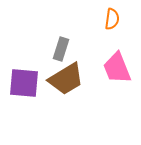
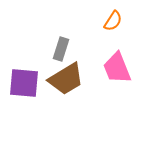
orange semicircle: moved 1 px right, 2 px down; rotated 25 degrees clockwise
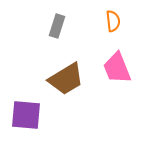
orange semicircle: rotated 40 degrees counterclockwise
gray rectangle: moved 4 px left, 23 px up
purple square: moved 2 px right, 32 px down
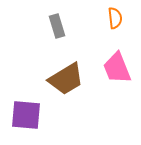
orange semicircle: moved 2 px right, 3 px up
gray rectangle: rotated 35 degrees counterclockwise
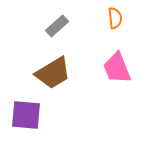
gray rectangle: rotated 65 degrees clockwise
brown trapezoid: moved 13 px left, 6 px up
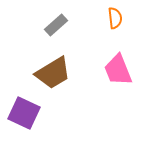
gray rectangle: moved 1 px left, 1 px up
pink trapezoid: moved 1 px right, 2 px down
purple square: moved 2 px left, 2 px up; rotated 20 degrees clockwise
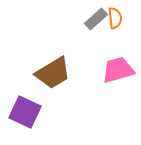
gray rectangle: moved 40 px right, 6 px up
pink trapezoid: rotated 96 degrees clockwise
purple square: moved 1 px right, 1 px up
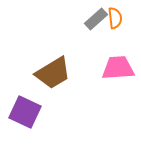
pink trapezoid: moved 2 px up; rotated 12 degrees clockwise
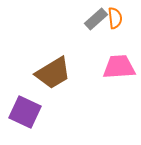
pink trapezoid: moved 1 px right, 1 px up
